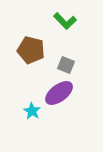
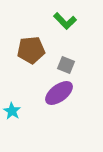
brown pentagon: rotated 20 degrees counterclockwise
cyan star: moved 20 px left
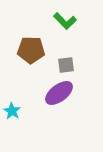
brown pentagon: rotated 8 degrees clockwise
gray square: rotated 30 degrees counterclockwise
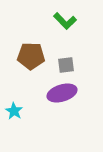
brown pentagon: moved 6 px down
purple ellipse: moved 3 px right; rotated 20 degrees clockwise
cyan star: moved 2 px right
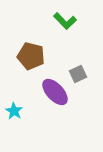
brown pentagon: rotated 12 degrees clockwise
gray square: moved 12 px right, 9 px down; rotated 18 degrees counterclockwise
purple ellipse: moved 7 px left, 1 px up; rotated 64 degrees clockwise
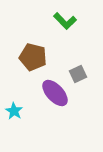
brown pentagon: moved 2 px right, 1 px down
purple ellipse: moved 1 px down
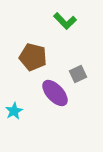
cyan star: rotated 12 degrees clockwise
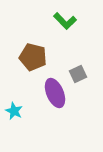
purple ellipse: rotated 20 degrees clockwise
cyan star: rotated 18 degrees counterclockwise
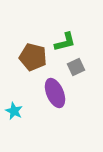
green L-shape: moved 21 px down; rotated 60 degrees counterclockwise
gray square: moved 2 px left, 7 px up
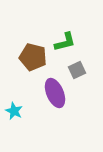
gray square: moved 1 px right, 3 px down
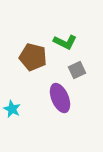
green L-shape: rotated 40 degrees clockwise
purple ellipse: moved 5 px right, 5 px down
cyan star: moved 2 px left, 2 px up
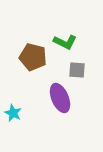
gray square: rotated 30 degrees clockwise
cyan star: moved 1 px right, 4 px down
